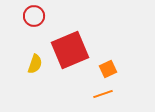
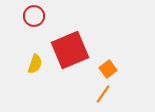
orange square: rotated 12 degrees counterclockwise
orange line: rotated 36 degrees counterclockwise
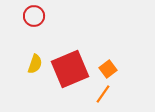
red square: moved 19 px down
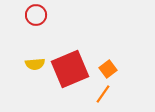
red circle: moved 2 px right, 1 px up
yellow semicircle: rotated 66 degrees clockwise
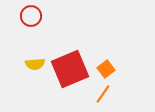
red circle: moved 5 px left, 1 px down
orange square: moved 2 px left
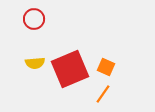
red circle: moved 3 px right, 3 px down
yellow semicircle: moved 1 px up
orange square: moved 2 px up; rotated 30 degrees counterclockwise
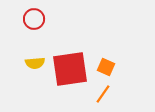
red square: rotated 15 degrees clockwise
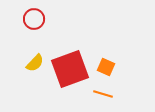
yellow semicircle: rotated 42 degrees counterclockwise
red square: rotated 12 degrees counterclockwise
orange line: rotated 72 degrees clockwise
